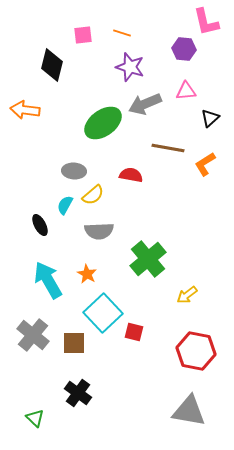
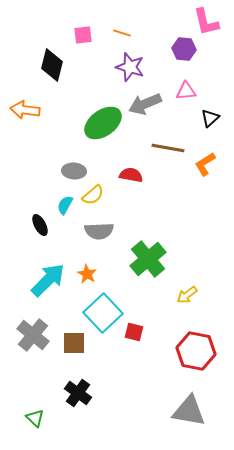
cyan arrow: rotated 75 degrees clockwise
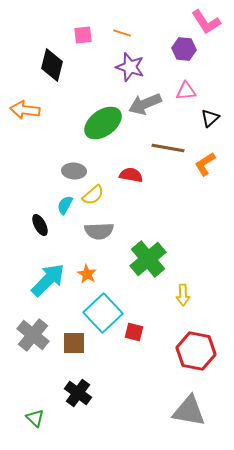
pink L-shape: rotated 20 degrees counterclockwise
yellow arrow: moved 4 px left; rotated 55 degrees counterclockwise
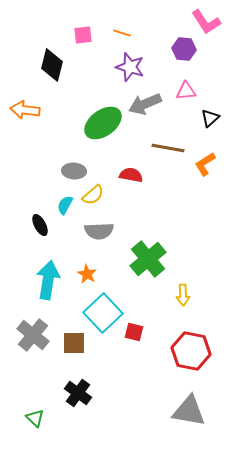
cyan arrow: rotated 36 degrees counterclockwise
red hexagon: moved 5 px left
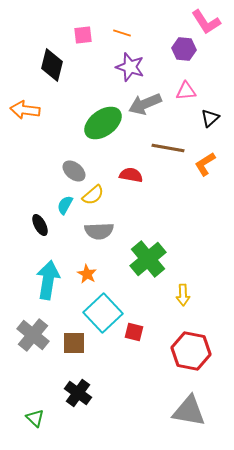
gray ellipse: rotated 35 degrees clockwise
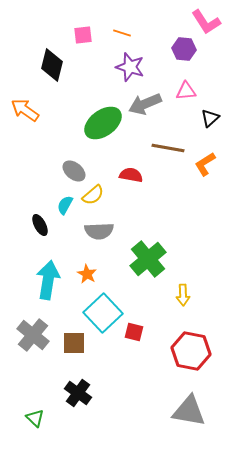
orange arrow: rotated 28 degrees clockwise
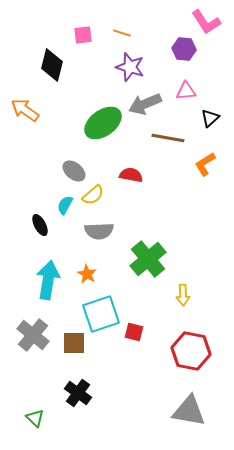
brown line: moved 10 px up
cyan square: moved 2 px left, 1 px down; rotated 24 degrees clockwise
